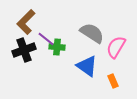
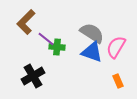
black cross: moved 9 px right, 26 px down; rotated 10 degrees counterclockwise
blue triangle: moved 5 px right, 14 px up; rotated 15 degrees counterclockwise
orange rectangle: moved 5 px right
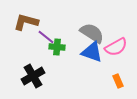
brown L-shape: rotated 60 degrees clockwise
purple line: moved 2 px up
pink semicircle: rotated 150 degrees counterclockwise
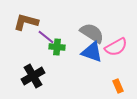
orange rectangle: moved 5 px down
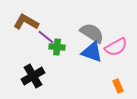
brown L-shape: rotated 15 degrees clockwise
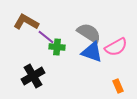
gray semicircle: moved 3 px left
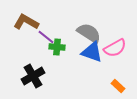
pink semicircle: moved 1 px left, 1 px down
orange rectangle: rotated 24 degrees counterclockwise
